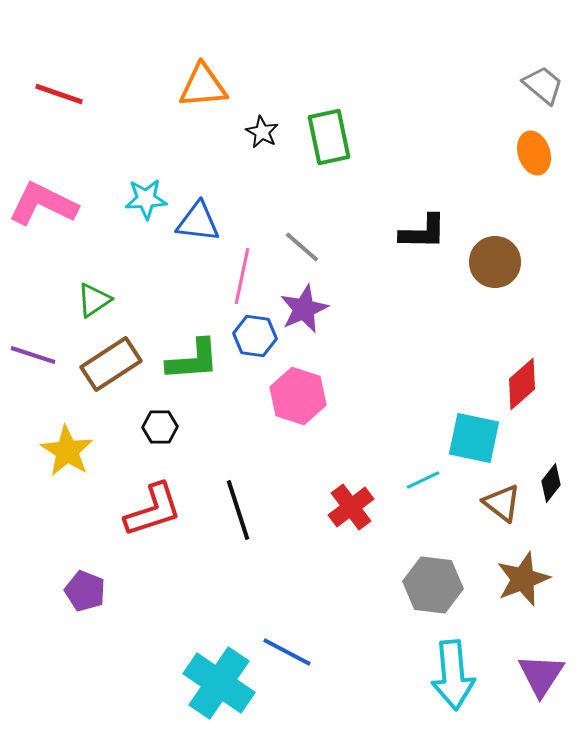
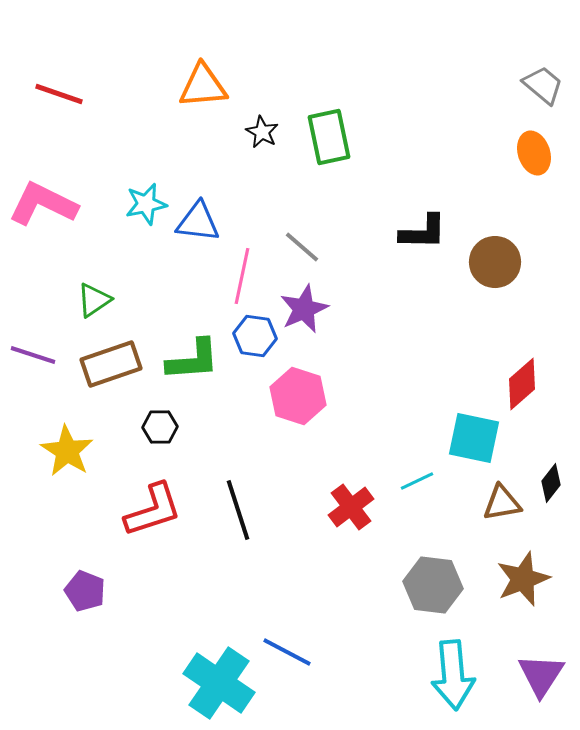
cyan star: moved 5 px down; rotated 9 degrees counterclockwise
brown rectangle: rotated 14 degrees clockwise
cyan line: moved 6 px left, 1 px down
brown triangle: rotated 48 degrees counterclockwise
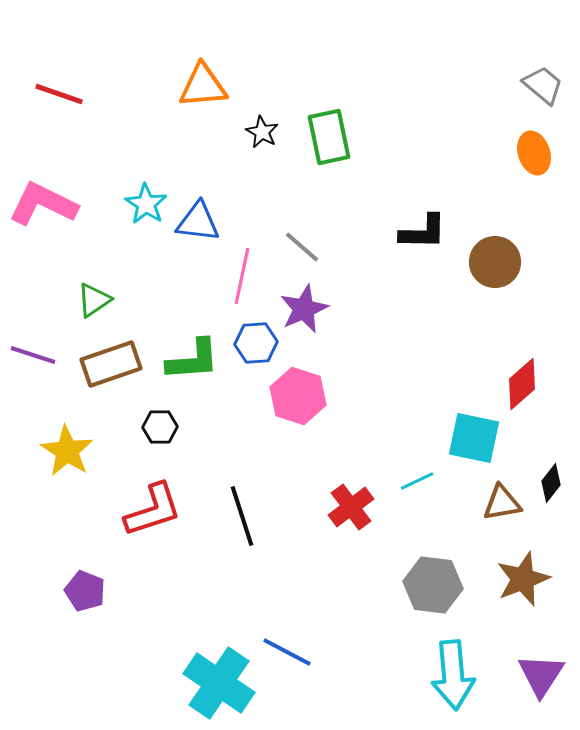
cyan star: rotated 27 degrees counterclockwise
blue hexagon: moved 1 px right, 7 px down; rotated 12 degrees counterclockwise
black line: moved 4 px right, 6 px down
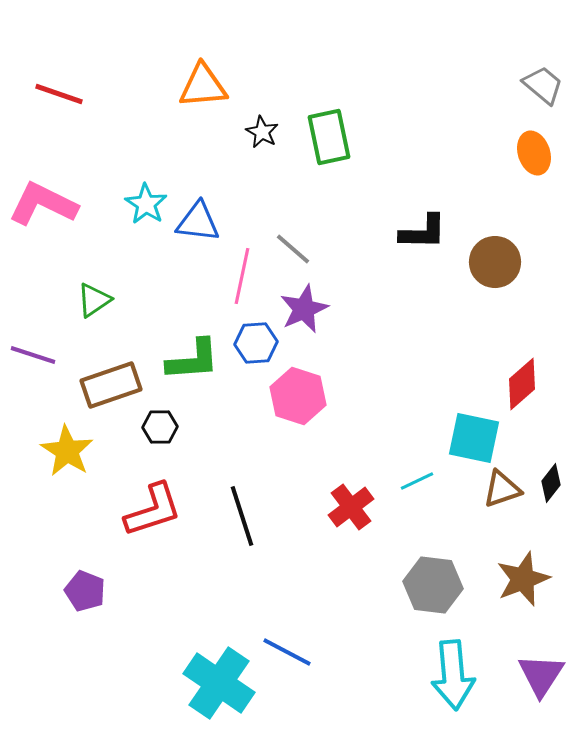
gray line: moved 9 px left, 2 px down
brown rectangle: moved 21 px down
brown triangle: moved 14 px up; rotated 9 degrees counterclockwise
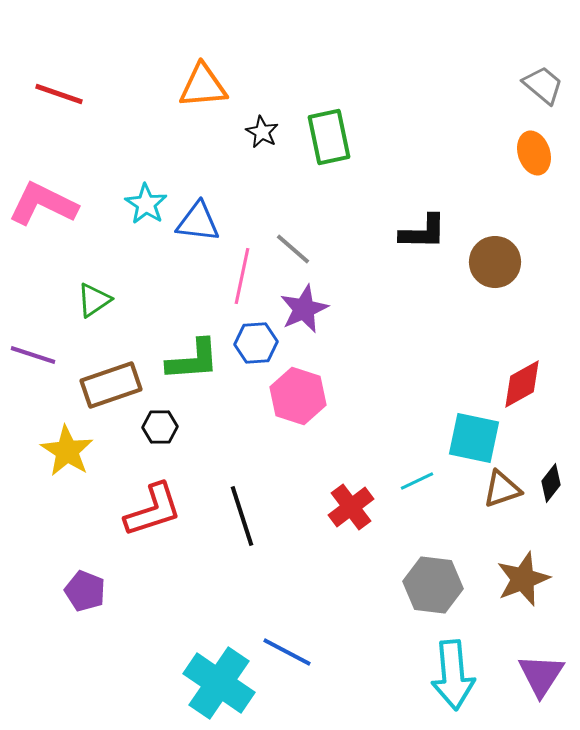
red diamond: rotated 12 degrees clockwise
